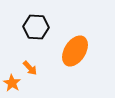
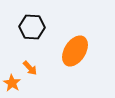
black hexagon: moved 4 px left
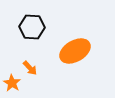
orange ellipse: rotated 28 degrees clockwise
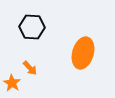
orange ellipse: moved 8 px right, 2 px down; rotated 44 degrees counterclockwise
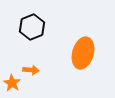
black hexagon: rotated 25 degrees counterclockwise
orange arrow: moved 1 px right, 2 px down; rotated 42 degrees counterclockwise
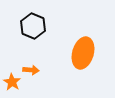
black hexagon: moved 1 px right, 1 px up; rotated 15 degrees counterclockwise
orange star: moved 1 px up
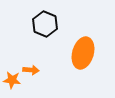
black hexagon: moved 12 px right, 2 px up
orange star: moved 2 px up; rotated 24 degrees counterclockwise
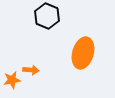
black hexagon: moved 2 px right, 8 px up
orange star: rotated 18 degrees counterclockwise
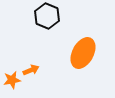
orange ellipse: rotated 12 degrees clockwise
orange arrow: rotated 28 degrees counterclockwise
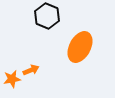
orange ellipse: moved 3 px left, 6 px up
orange star: moved 1 px up
